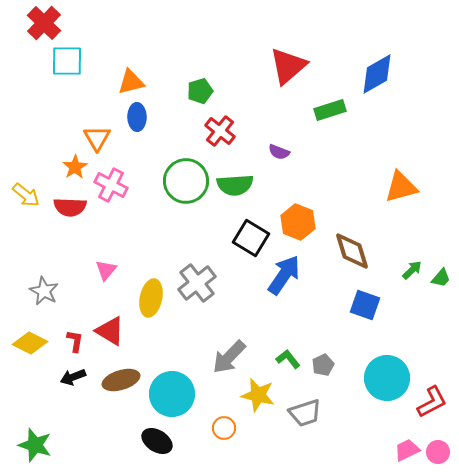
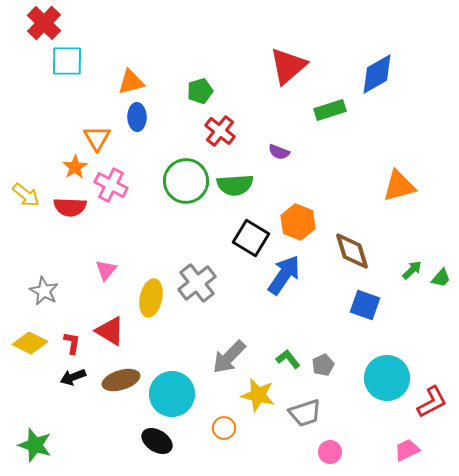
orange triangle at (401, 187): moved 2 px left, 1 px up
red L-shape at (75, 341): moved 3 px left, 2 px down
pink circle at (438, 452): moved 108 px left
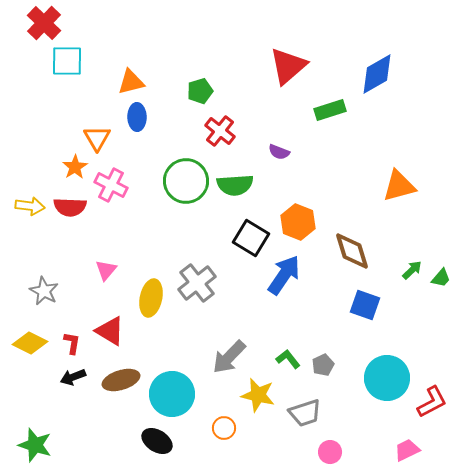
yellow arrow at (26, 195): moved 4 px right, 11 px down; rotated 32 degrees counterclockwise
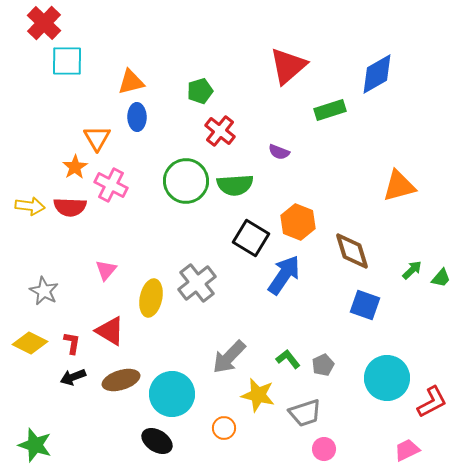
pink circle at (330, 452): moved 6 px left, 3 px up
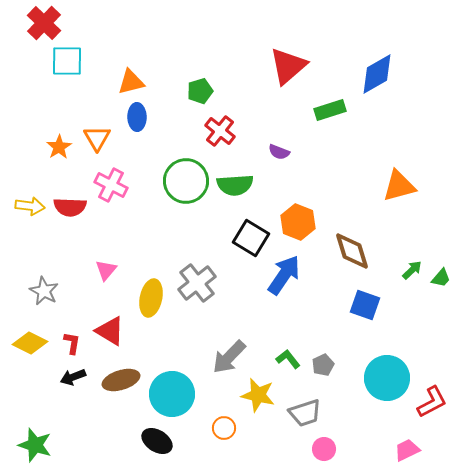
orange star at (75, 167): moved 16 px left, 20 px up
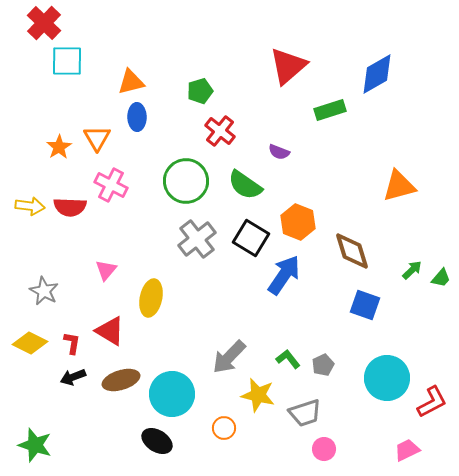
green semicircle at (235, 185): moved 10 px right; rotated 39 degrees clockwise
gray cross at (197, 283): moved 44 px up
